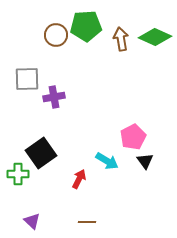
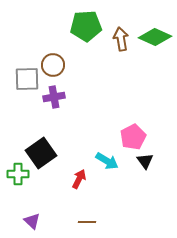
brown circle: moved 3 px left, 30 px down
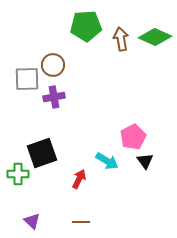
black square: moved 1 px right; rotated 16 degrees clockwise
brown line: moved 6 px left
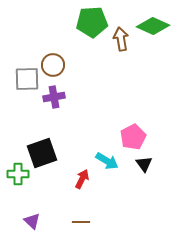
green pentagon: moved 6 px right, 4 px up
green diamond: moved 2 px left, 11 px up
black triangle: moved 1 px left, 3 px down
red arrow: moved 3 px right
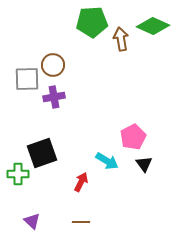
red arrow: moved 1 px left, 3 px down
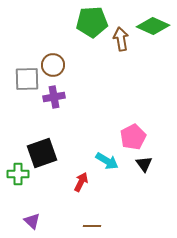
brown line: moved 11 px right, 4 px down
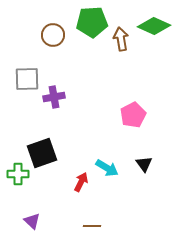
green diamond: moved 1 px right
brown circle: moved 30 px up
pink pentagon: moved 22 px up
cyan arrow: moved 7 px down
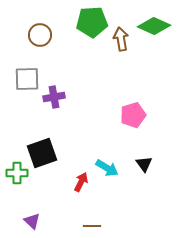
brown circle: moved 13 px left
pink pentagon: rotated 10 degrees clockwise
green cross: moved 1 px left, 1 px up
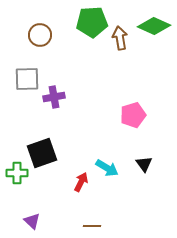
brown arrow: moved 1 px left, 1 px up
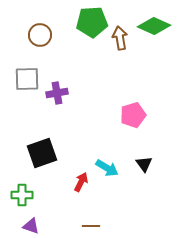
purple cross: moved 3 px right, 4 px up
green cross: moved 5 px right, 22 px down
purple triangle: moved 1 px left, 5 px down; rotated 24 degrees counterclockwise
brown line: moved 1 px left
